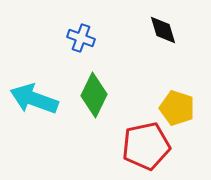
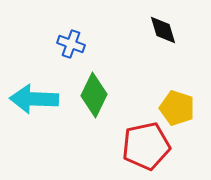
blue cross: moved 10 px left, 6 px down
cyan arrow: rotated 18 degrees counterclockwise
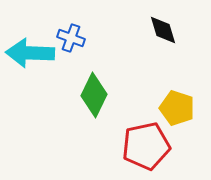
blue cross: moved 6 px up
cyan arrow: moved 4 px left, 46 px up
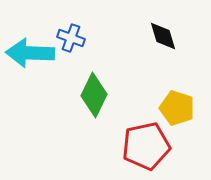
black diamond: moved 6 px down
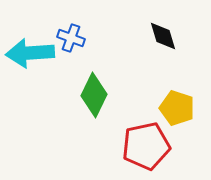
cyan arrow: rotated 6 degrees counterclockwise
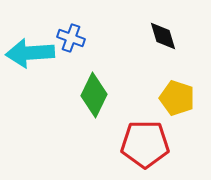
yellow pentagon: moved 10 px up
red pentagon: moved 1 px left, 2 px up; rotated 12 degrees clockwise
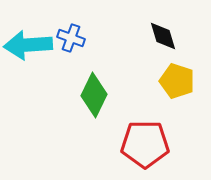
cyan arrow: moved 2 px left, 8 px up
yellow pentagon: moved 17 px up
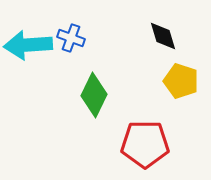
yellow pentagon: moved 4 px right
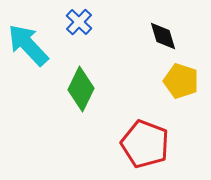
blue cross: moved 8 px right, 16 px up; rotated 24 degrees clockwise
cyan arrow: rotated 51 degrees clockwise
green diamond: moved 13 px left, 6 px up
red pentagon: rotated 21 degrees clockwise
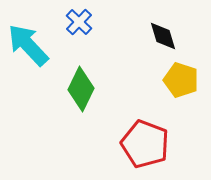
yellow pentagon: moved 1 px up
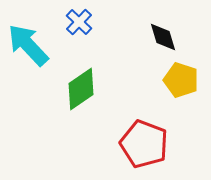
black diamond: moved 1 px down
green diamond: rotated 30 degrees clockwise
red pentagon: moved 1 px left
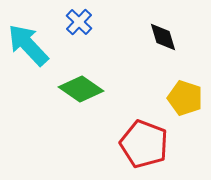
yellow pentagon: moved 4 px right, 18 px down
green diamond: rotated 69 degrees clockwise
